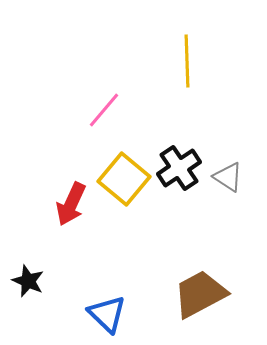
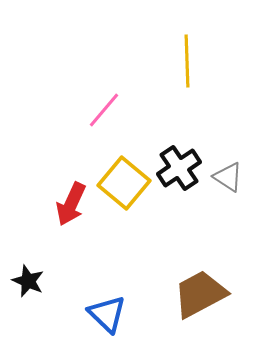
yellow square: moved 4 px down
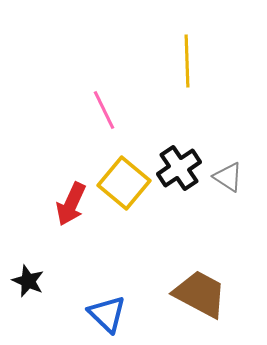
pink line: rotated 66 degrees counterclockwise
brown trapezoid: rotated 56 degrees clockwise
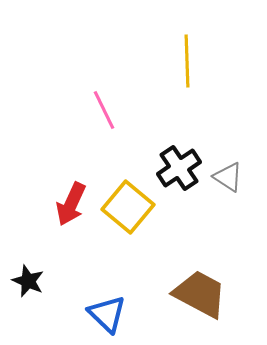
yellow square: moved 4 px right, 24 px down
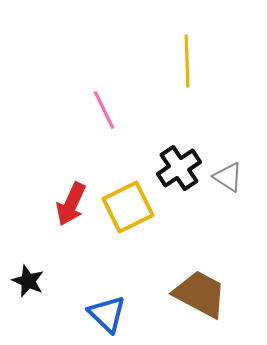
yellow square: rotated 24 degrees clockwise
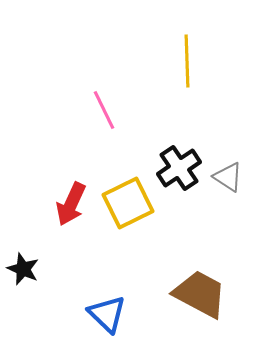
yellow square: moved 4 px up
black star: moved 5 px left, 12 px up
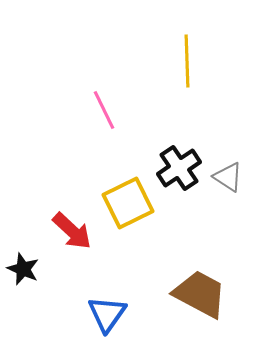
red arrow: moved 1 px right, 27 px down; rotated 72 degrees counterclockwise
blue triangle: rotated 21 degrees clockwise
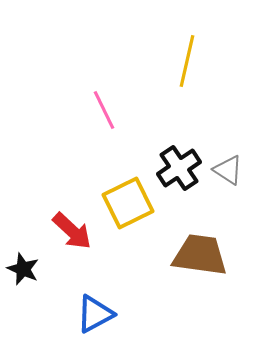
yellow line: rotated 15 degrees clockwise
gray triangle: moved 7 px up
brown trapezoid: moved 39 px up; rotated 20 degrees counterclockwise
blue triangle: moved 12 px left; rotated 27 degrees clockwise
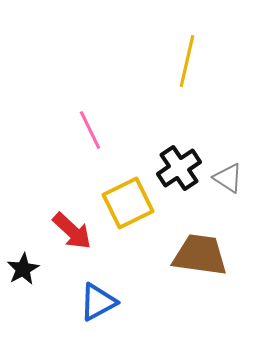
pink line: moved 14 px left, 20 px down
gray triangle: moved 8 px down
black star: rotated 20 degrees clockwise
blue triangle: moved 3 px right, 12 px up
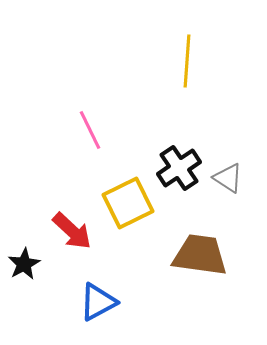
yellow line: rotated 9 degrees counterclockwise
black star: moved 1 px right, 5 px up
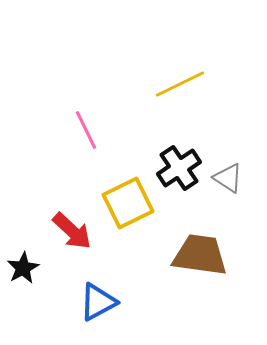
yellow line: moved 7 px left, 23 px down; rotated 60 degrees clockwise
pink line: moved 4 px left
black star: moved 1 px left, 4 px down
